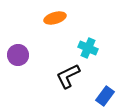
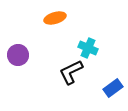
black L-shape: moved 3 px right, 4 px up
blue rectangle: moved 8 px right, 8 px up; rotated 18 degrees clockwise
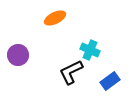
orange ellipse: rotated 10 degrees counterclockwise
cyan cross: moved 2 px right, 2 px down
blue rectangle: moved 3 px left, 7 px up
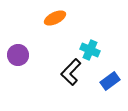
black L-shape: rotated 20 degrees counterclockwise
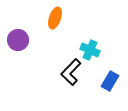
orange ellipse: rotated 45 degrees counterclockwise
purple circle: moved 15 px up
blue rectangle: rotated 24 degrees counterclockwise
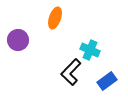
blue rectangle: moved 3 px left; rotated 24 degrees clockwise
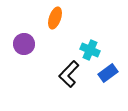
purple circle: moved 6 px right, 4 px down
black L-shape: moved 2 px left, 2 px down
blue rectangle: moved 1 px right, 8 px up
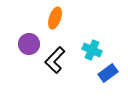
purple circle: moved 5 px right
cyan cross: moved 2 px right
black L-shape: moved 14 px left, 14 px up
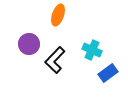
orange ellipse: moved 3 px right, 3 px up
